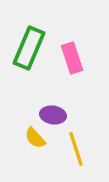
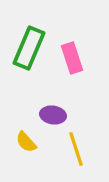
yellow semicircle: moved 9 px left, 4 px down
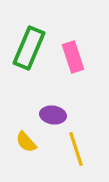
pink rectangle: moved 1 px right, 1 px up
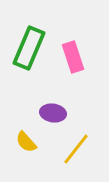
purple ellipse: moved 2 px up
yellow line: rotated 56 degrees clockwise
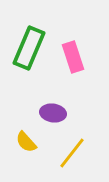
yellow line: moved 4 px left, 4 px down
